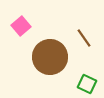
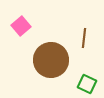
brown line: rotated 42 degrees clockwise
brown circle: moved 1 px right, 3 px down
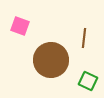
pink square: moved 1 px left; rotated 30 degrees counterclockwise
green square: moved 1 px right, 3 px up
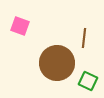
brown circle: moved 6 px right, 3 px down
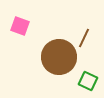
brown line: rotated 18 degrees clockwise
brown circle: moved 2 px right, 6 px up
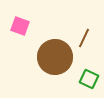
brown circle: moved 4 px left
green square: moved 1 px right, 2 px up
